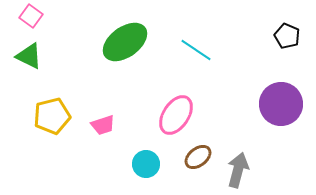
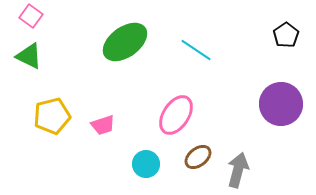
black pentagon: moved 1 px left, 1 px up; rotated 15 degrees clockwise
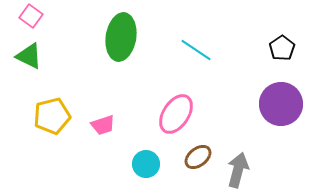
black pentagon: moved 4 px left, 13 px down
green ellipse: moved 4 px left, 5 px up; rotated 45 degrees counterclockwise
pink ellipse: moved 1 px up
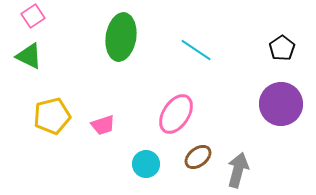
pink square: moved 2 px right; rotated 20 degrees clockwise
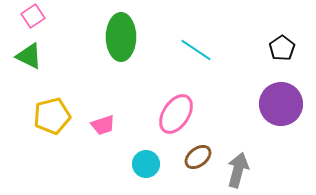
green ellipse: rotated 9 degrees counterclockwise
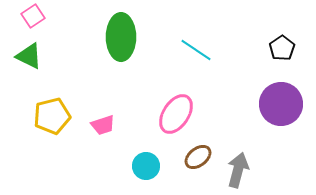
cyan circle: moved 2 px down
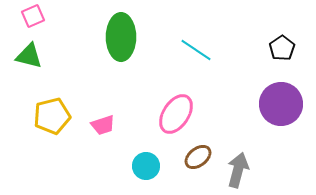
pink square: rotated 10 degrees clockwise
green triangle: rotated 12 degrees counterclockwise
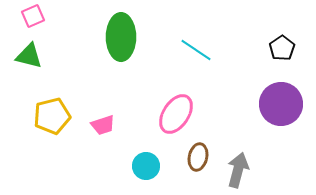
brown ellipse: rotated 40 degrees counterclockwise
